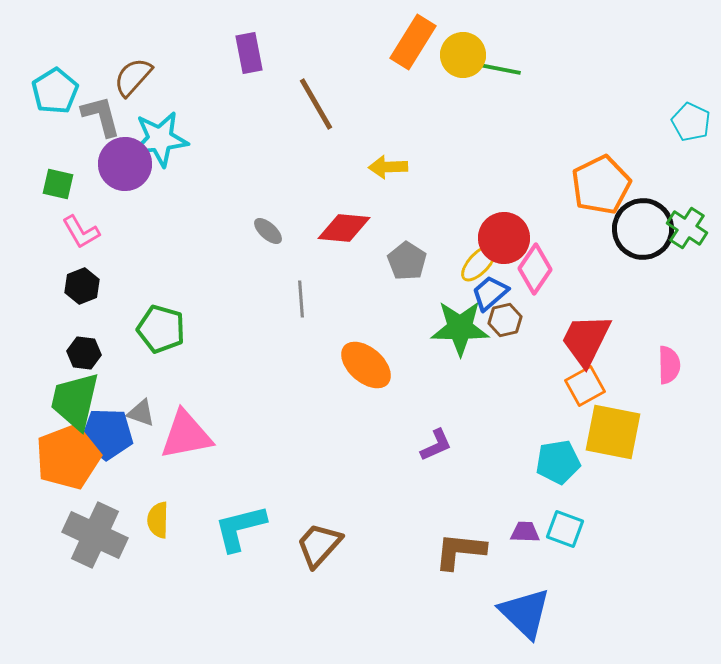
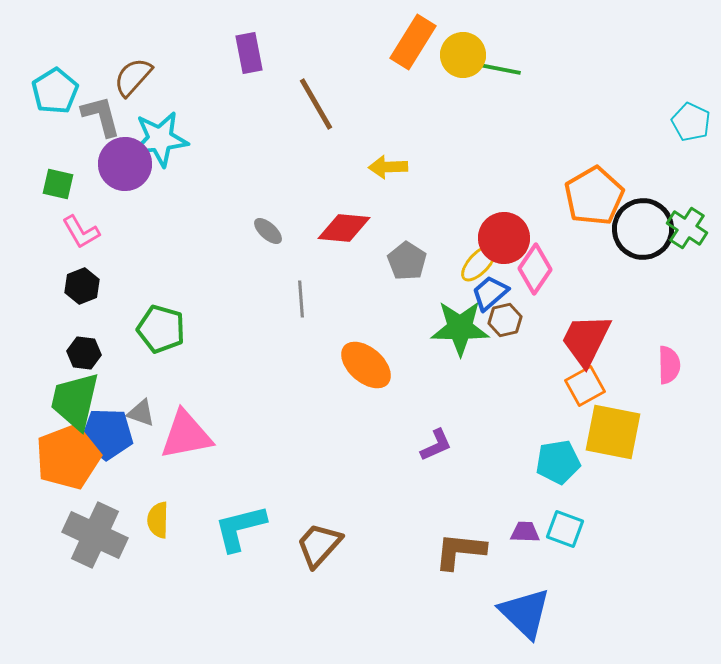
orange pentagon at (601, 185): moved 7 px left, 11 px down; rotated 4 degrees counterclockwise
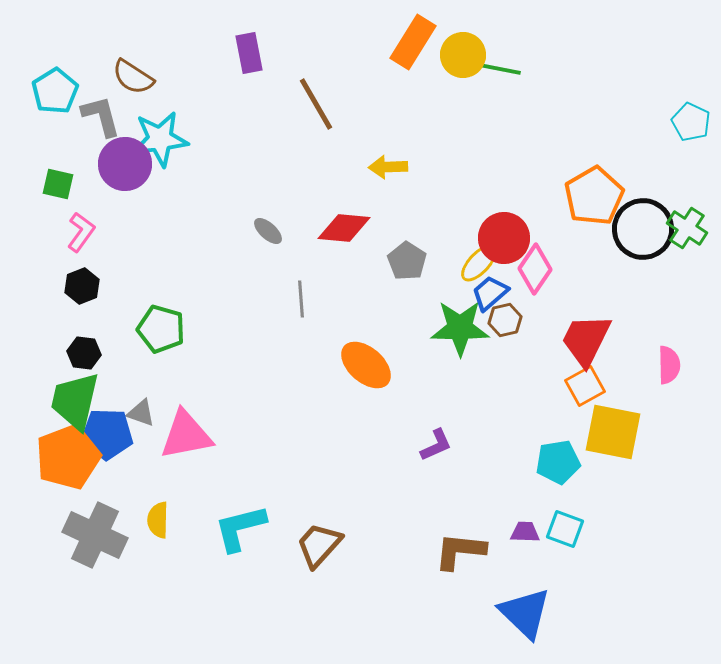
brown semicircle at (133, 77): rotated 99 degrees counterclockwise
pink L-shape at (81, 232): rotated 114 degrees counterclockwise
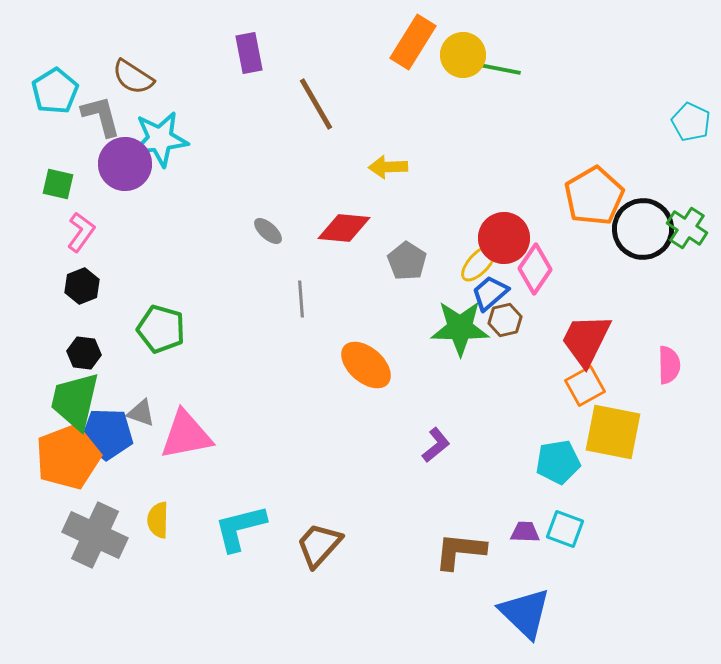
purple L-shape at (436, 445): rotated 15 degrees counterclockwise
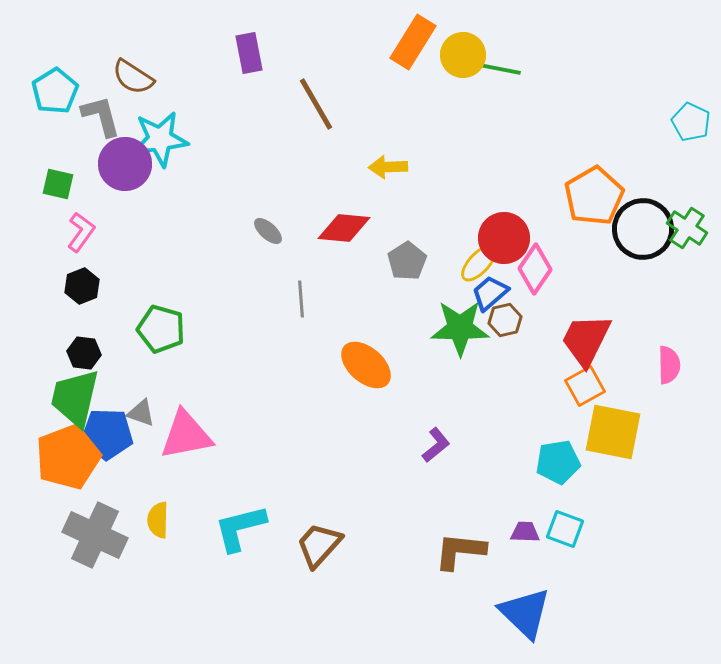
gray pentagon at (407, 261): rotated 6 degrees clockwise
green trapezoid at (75, 401): moved 3 px up
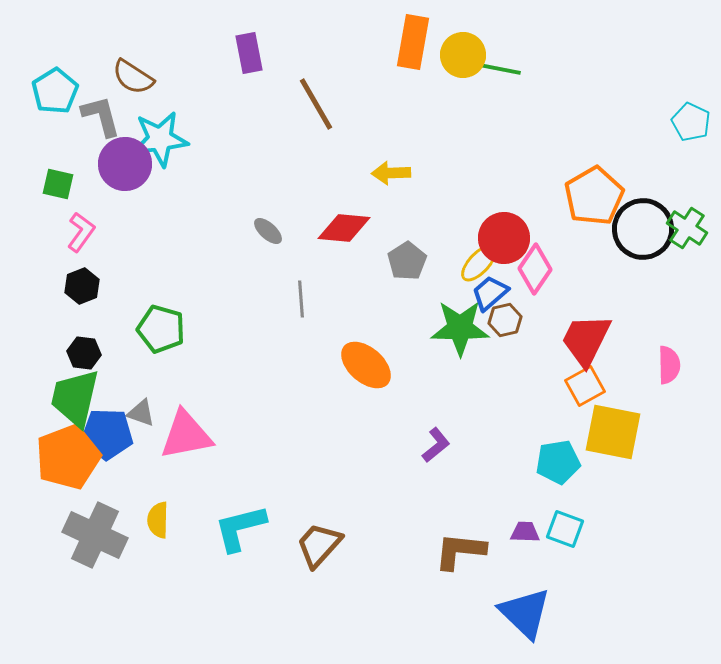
orange rectangle at (413, 42): rotated 22 degrees counterclockwise
yellow arrow at (388, 167): moved 3 px right, 6 px down
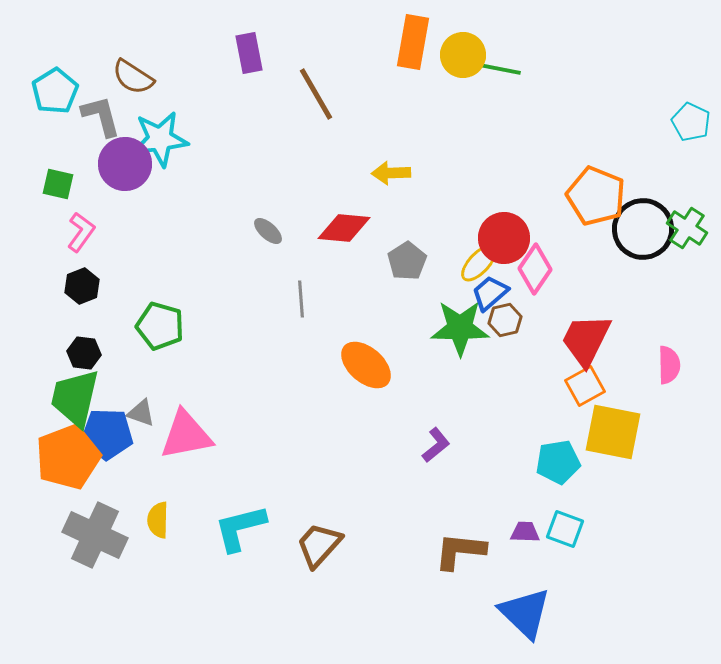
brown line at (316, 104): moved 10 px up
orange pentagon at (594, 196): moved 2 px right; rotated 20 degrees counterclockwise
green pentagon at (161, 329): moved 1 px left, 3 px up
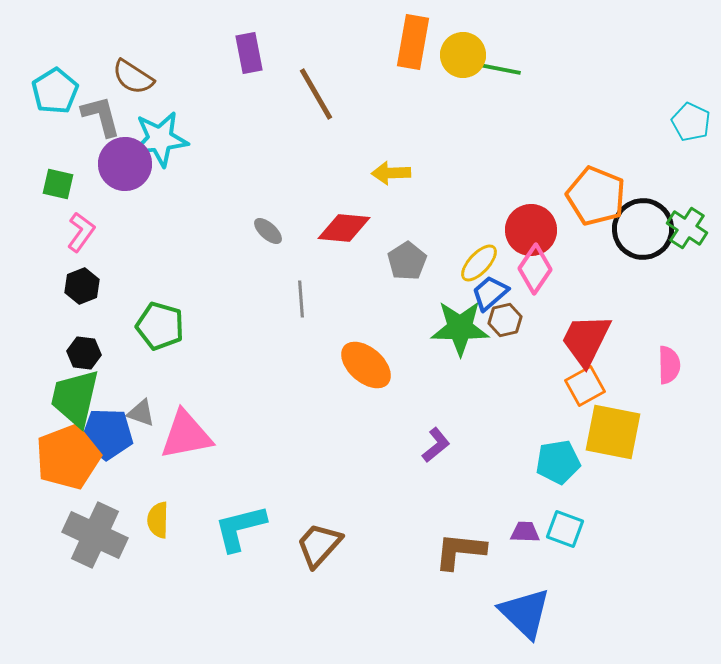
red circle at (504, 238): moved 27 px right, 8 px up
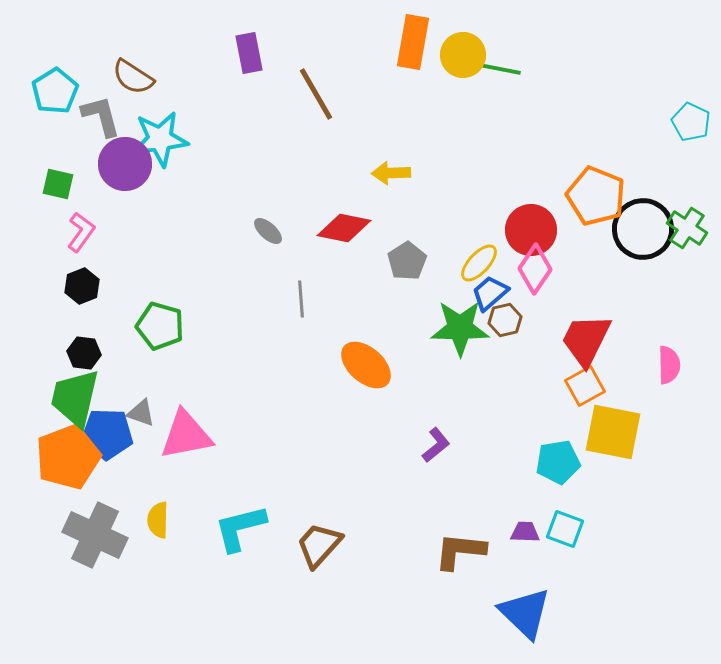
red diamond at (344, 228): rotated 6 degrees clockwise
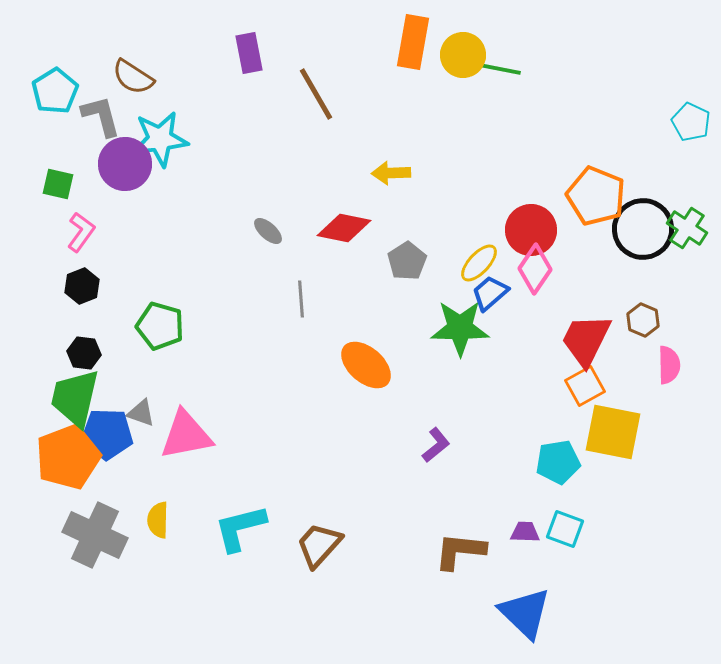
brown hexagon at (505, 320): moved 138 px right; rotated 24 degrees counterclockwise
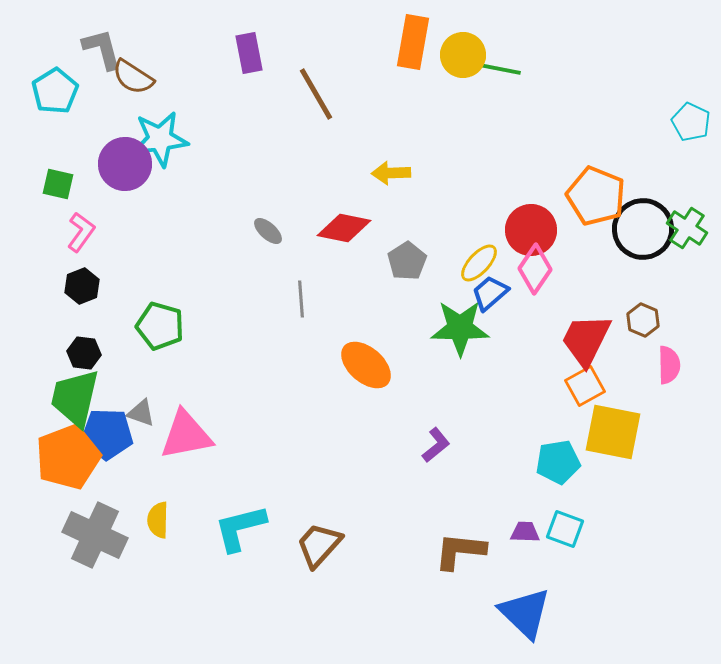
gray L-shape at (101, 116): moved 1 px right, 67 px up
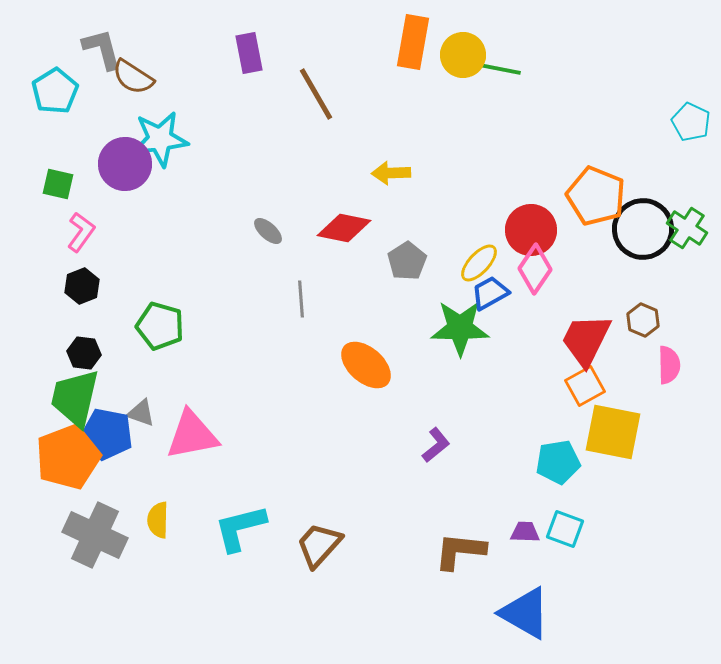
blue trapezoid at (490, 293): rotated 12 degrees clockwise
blue pentagon at (107, 434): rotated 9 degrees clockwise
pink triangle at (186, 435): moved 6 px right
blue triangle at (525, 613): rotated 14 degrees counterclockwise
